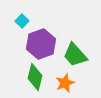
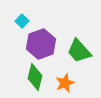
green trapezoid: moved 4 px right, 4 px up
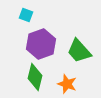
cyan square: moved 4 px right, 6 px up; rotated 24 degrees counterclockwise
orange star: moved 2 px right, 1 px down; rotated 30 degrees counterclockwise
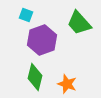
purple hexagon: moved 1 px right, 4 px up
green trapezoid: moved 28 px up
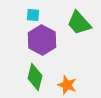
cyan square: moved 7 px right; rotated 16 degrees counterclockwise
purple hexagon: rotated 12 degrees counterclockwise
orange star: moved 1 px down
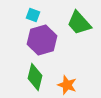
cyan square: rotated 16 degrees clockwise
purple hexagon: rotated 16 degrees clockwise
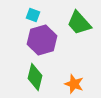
orange star: moved 7 px right, 1 px up
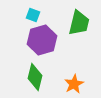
green trapezoid: rotated 124 degrees counterclockwise
orange star: rotated 24 degrees clockwise
